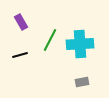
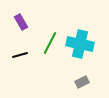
green line: moved 3 px down
cyan cross: rotated 16 degrees clockwise
gray rectangle: rotated 16 degrees counterclockwise
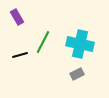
purple rectangle: moved 4 px left, 5 px up
green line: moved 7 px left, 1 px up
gray rectangle: moved 5 px left, 8 px up
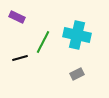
purple rectangle: rotated 35 degrees counterclockwise
cyan cross: moved 3 px left, 9 px up
black line: moved 3 px down
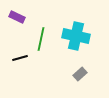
cyan cross: moved 1 px left, 1 px down
green line: moved 2 px left, 3 px up; rotated 15 degrees counterclockwise
gray rectangle: moved 3 px right; rotated 16 degrees counterclockwise
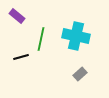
purple rectangle: moved 1 px up; rotated 14 degrees clockwise
black line: moved 1 px right, 1 px up
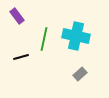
purple rectangle: rotated 14 degrees clockwise
green line: moved 3 px right
